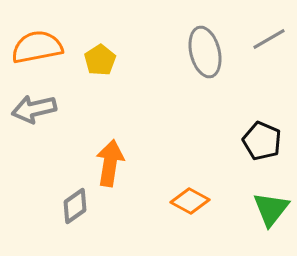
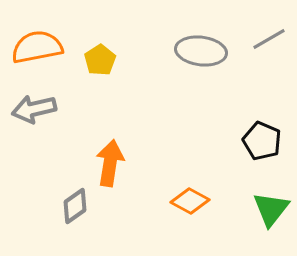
gray ellipse: moved 4 px left, 1 px up; rotated 69 degrees counterclockwise
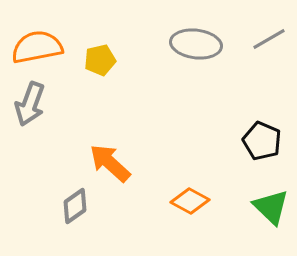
gray ellipse: moved 5 px left, 7 px up
yellow pentagon: rotated 20 degrees clockwise
gray arrow: moved 4 px left, 5 px up; rotated 57 degrees counterclockwise
orange arrow: rotated 57 degrees counterclockwise
green triangle: moved 2 px up; rotated 24 degrees counterclockwise
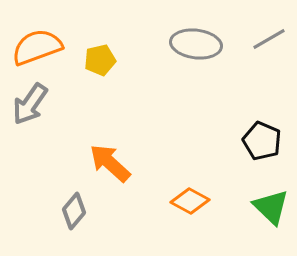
orange semicircle: rotated 9 degrees counterclockwise
gray arrow: rotated 15 degrees clockwise
gray diamond: moved 1 px left, 5 px down; rotated 15 degrees counterclockwise
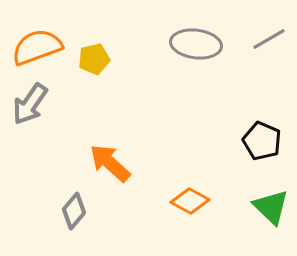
yellow pentagon: moved 6 px left, 1 px up
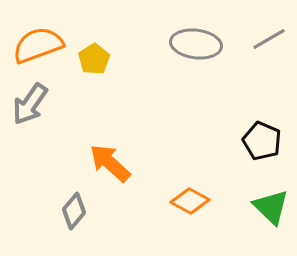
orange semicircle: moved 1 px right, 2 px up
yellow pentagon: rotated 20 degrees counterclockwise
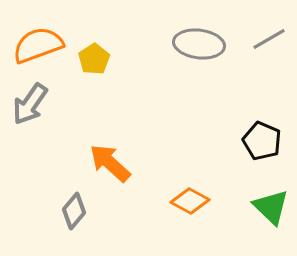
gray ellipse: moved 3 px right
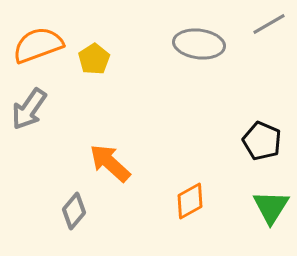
gray line: moved 15 px up
gray arrow: moved 1 px left, 5 px down
orange diamond: rotated 57 degrees counterclockwise
green triangle: rotated 18 degrees clockwise
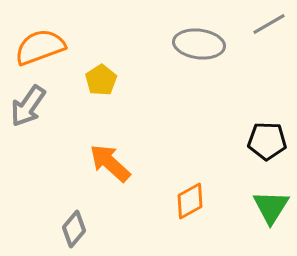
orange semicircle: moved 2 px right, 2 px down
yellow pentagon: moved 7 px right, 21 px down
gray arrow: moved 1 px left, 3 px up
black pentagon: moved 5 px right; rotated 21 degrees counterclockwise
gray diamond: moved 18 px down
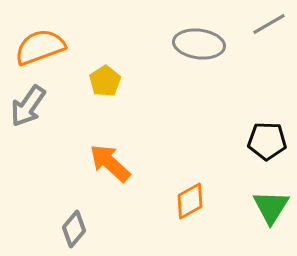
yellow pentagon: moved 4 px right, 1 px down
